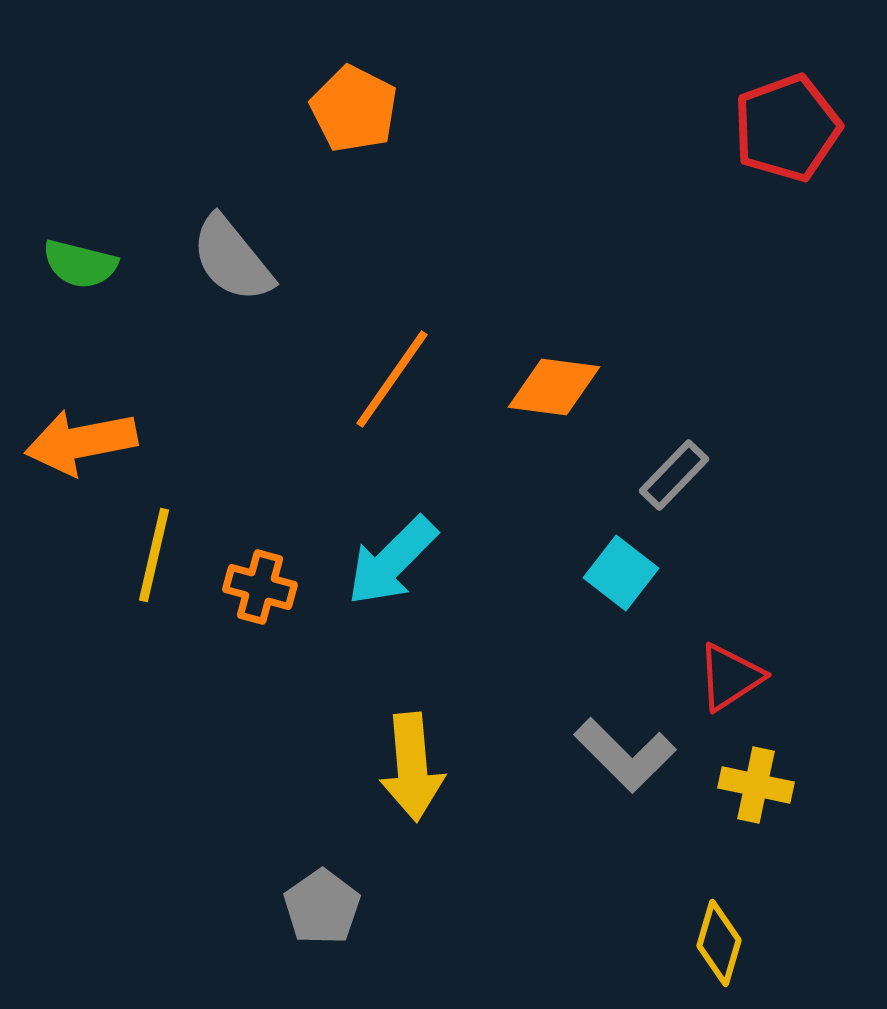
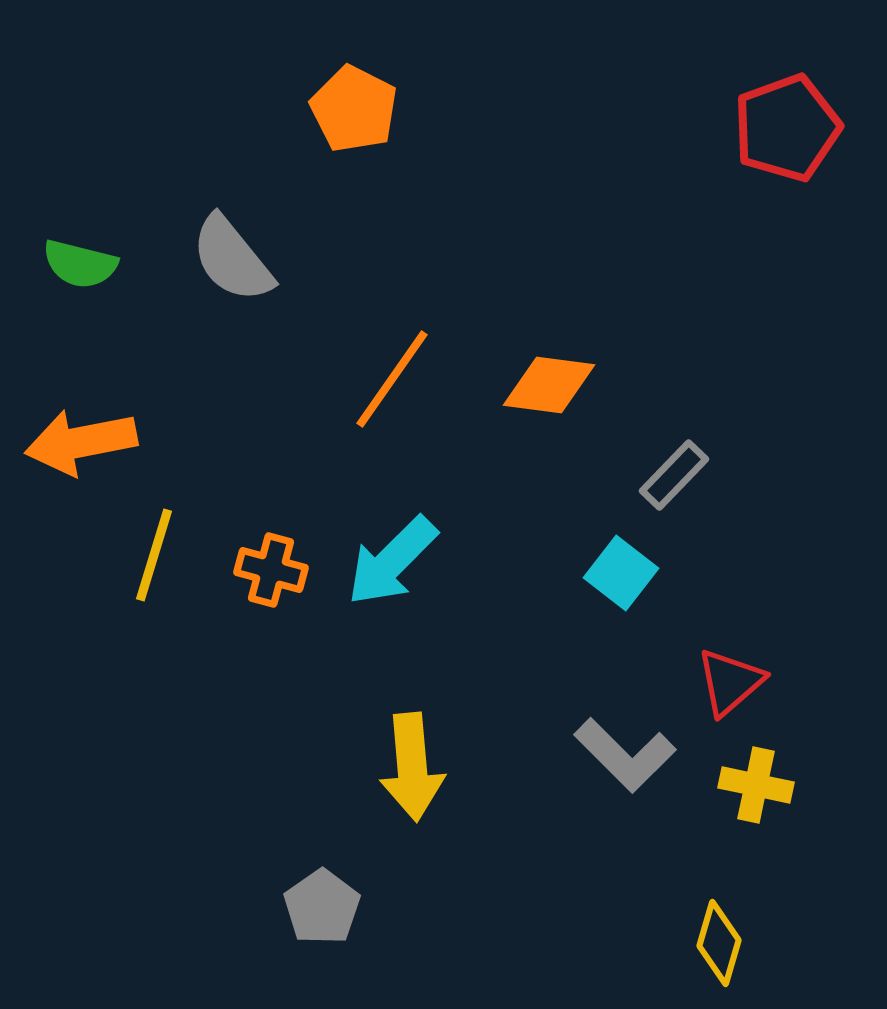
orange diamond: moved 5 px left, 2 px up
yellow line: rotated 4 degrees clockwise
orange cross: moved 11 px right, 17 px up
red triangle: moved 5 px down; rotated 8 degrees counterclockwise
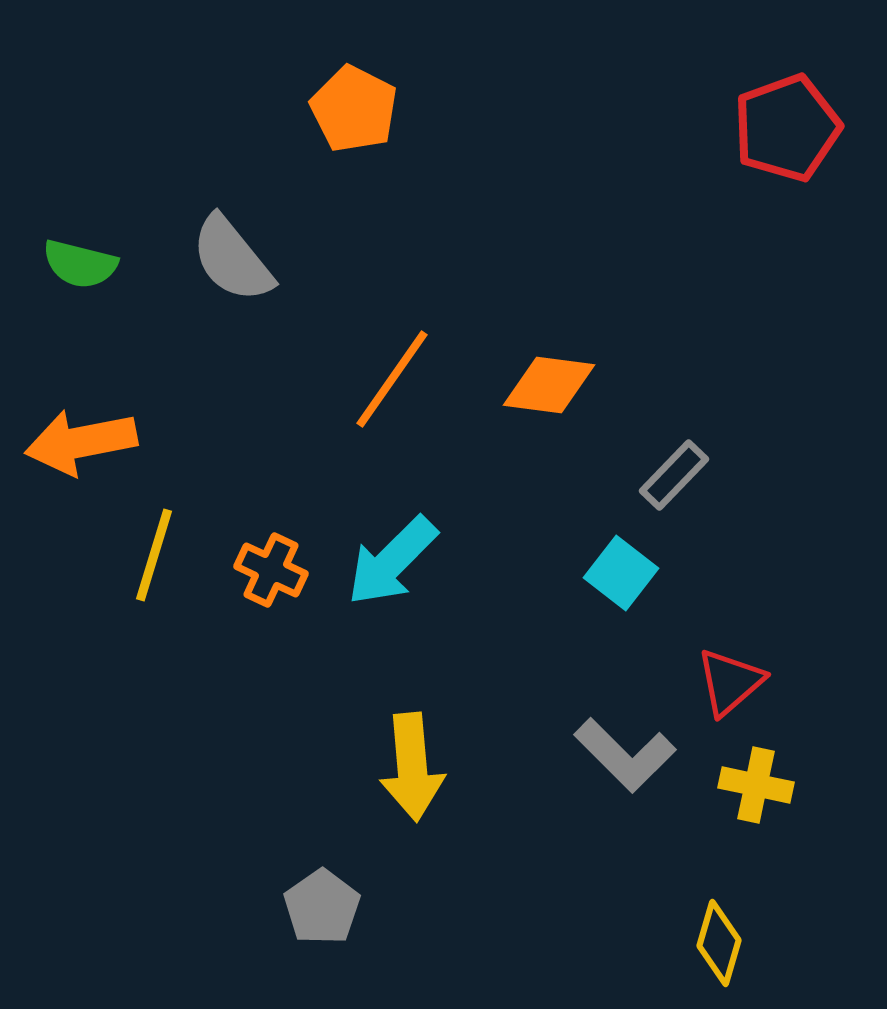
orange cross: rotated 10 degrees clockwise
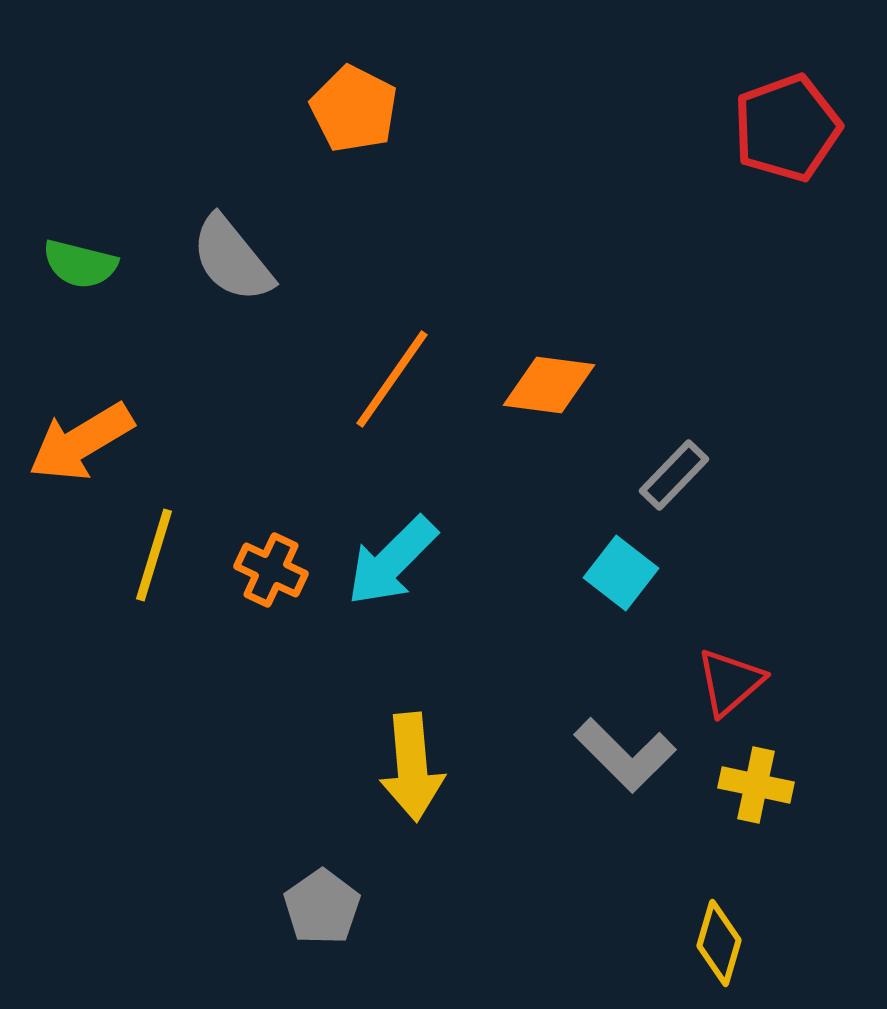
orange arrow: rotated 20 degrees counterclockwise
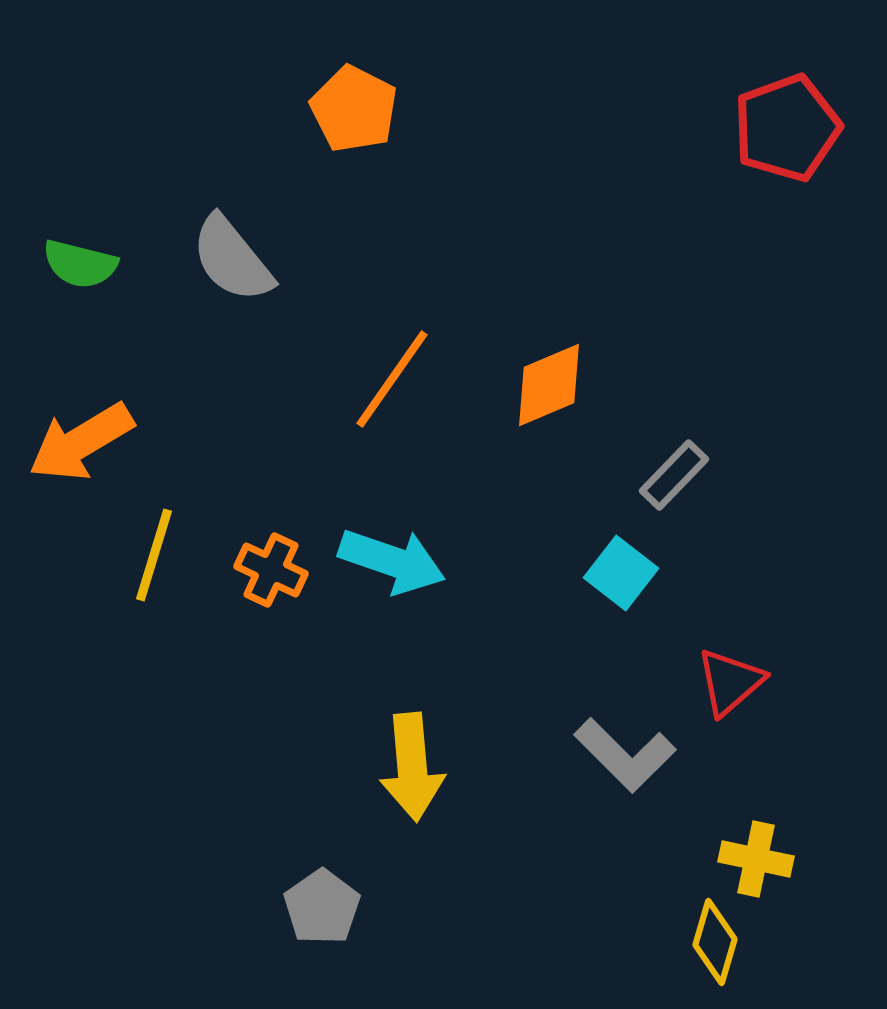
orange diamond: rotated 30 degrees counterclockwise
cyan arrow: rotated 116 degrees counterclockwise
yellow cross: moved 74 px down
yellow diamond: moved 4 px left, 1 px up
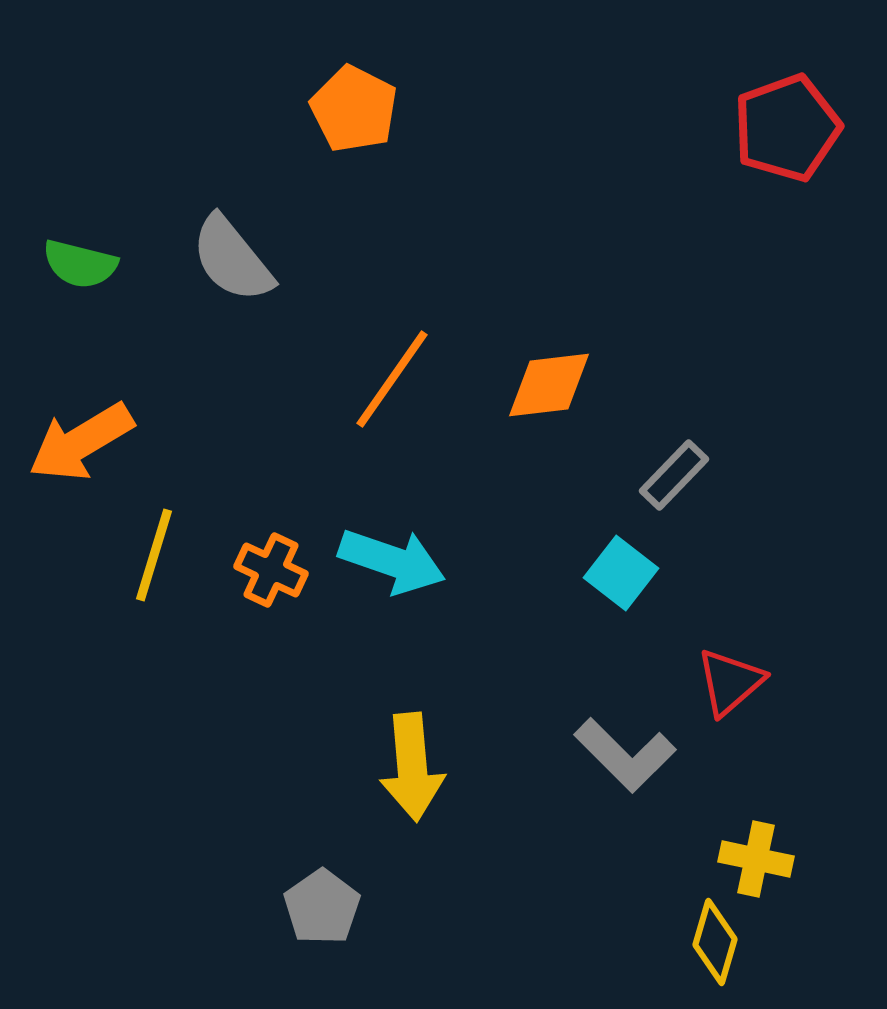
orange diamond: rotated 16 degrees clockwise
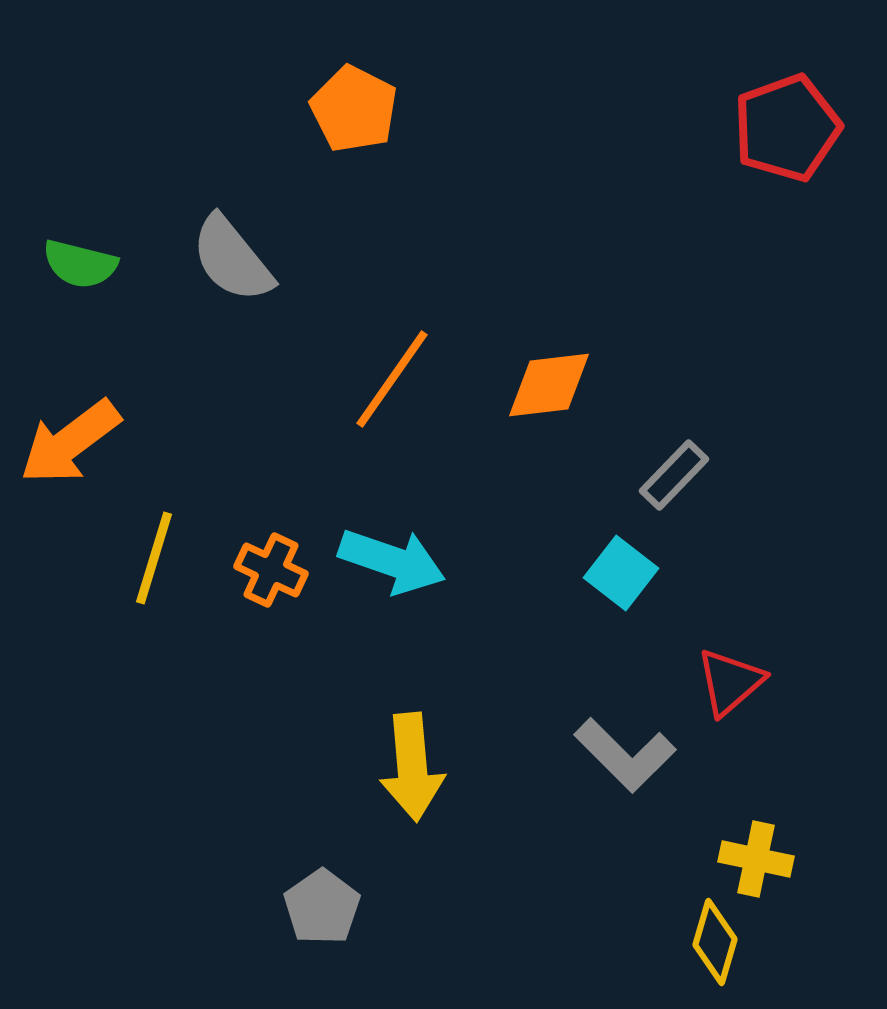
orange arrow: moved 11 px left; rotated 6 degrees counterclockwise
yellow line: moved 3 px down
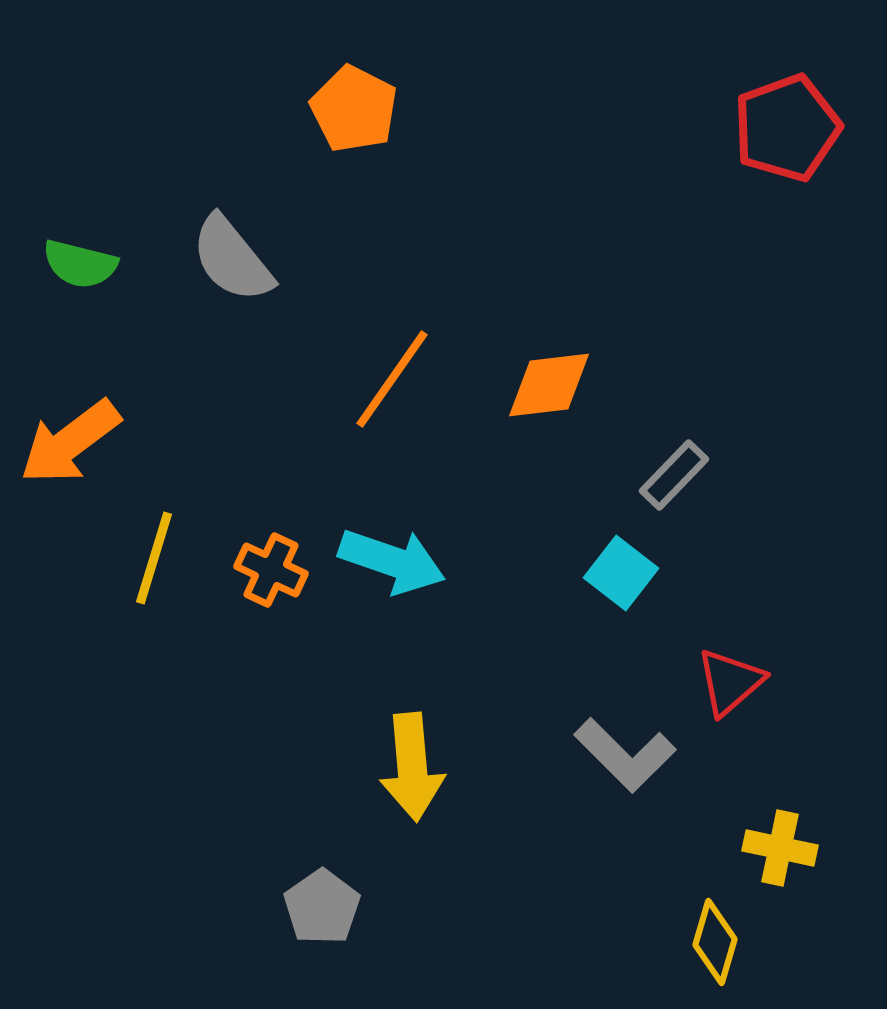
yellow cross: moved 24 px right, 11 px up
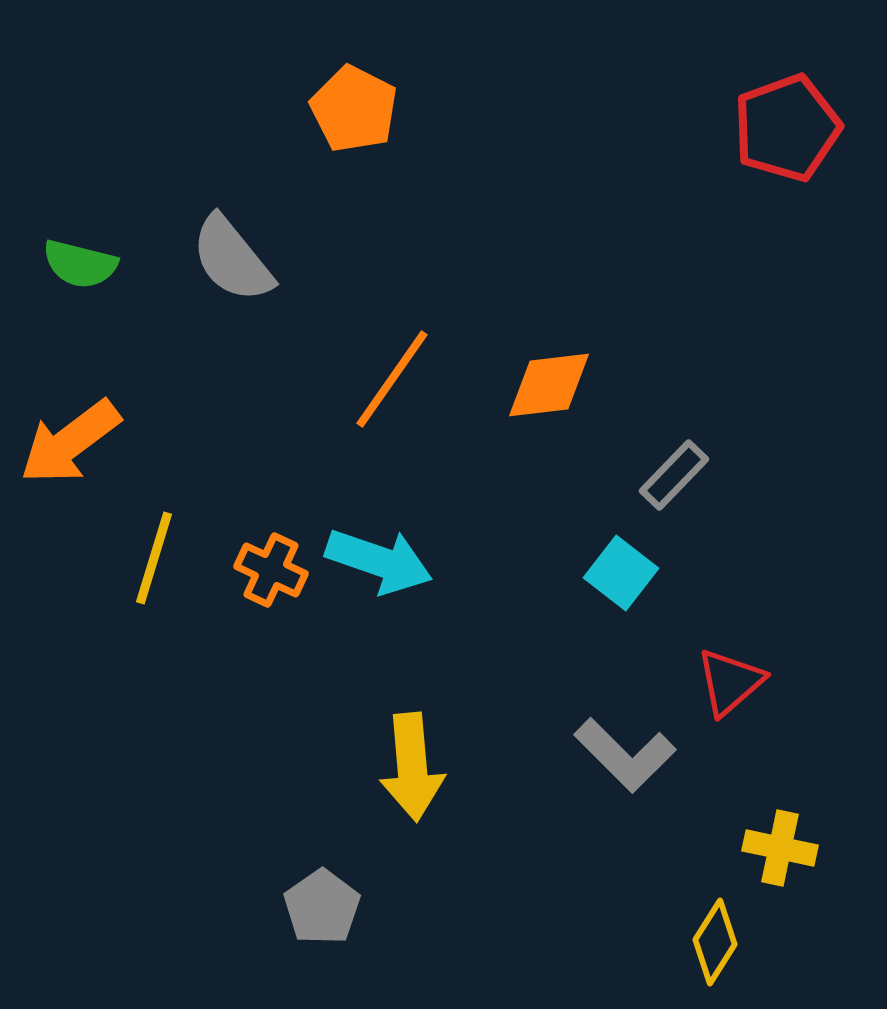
cyan arrow: moved 13 px left
yellow diamond: rotated 16 degrees clockwise
